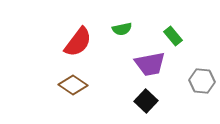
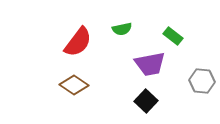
green rectangle: rotated 12 degrees counterclockwise
brown diamond: moved 1 px right
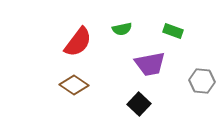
green rectangle: moved 5 px up; rotated 18 degrees counterclockwise
black square: moved 7 px left, 3 px down
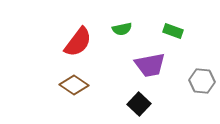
purple trapezoid: moved 1 px down
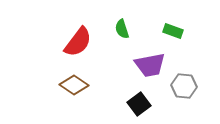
green semicircle: rotated 84 degrees clockwise
gray hexagon: moved 18 px left, 5 px down
black square: rotated 10 degrees clockwise
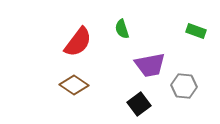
green rectangle: moved 23 px right
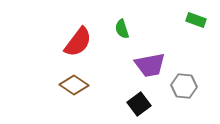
green rectangle: moved 11 px up
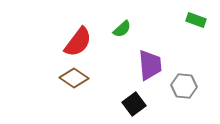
green semicircle: rotated 114 degrees counterclockwise
purple trapezoid: rotated 84 degrees counterclockwise
brown diamond: moved 7 px up
black square: moved 5 px left
